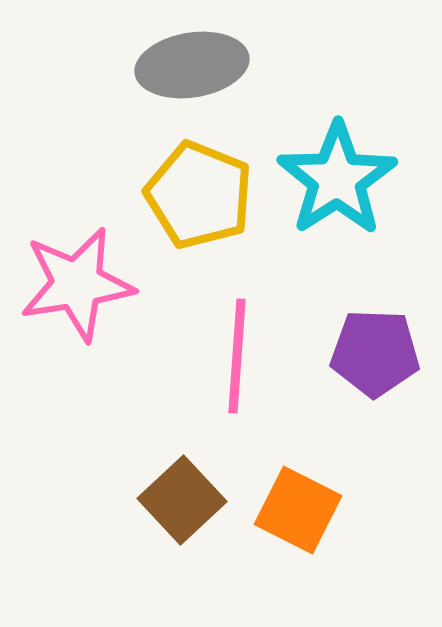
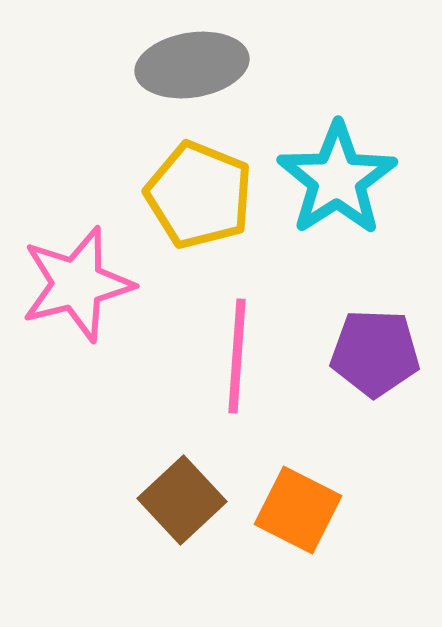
pink star: rotated 5 degrees counterclockwise
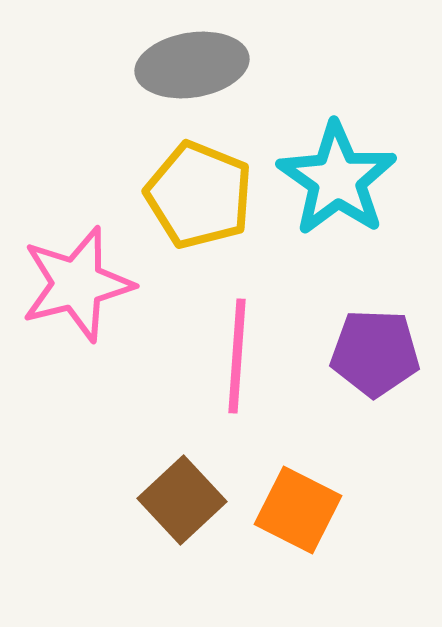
cyan star: rotated 4 degrees counterclockwise
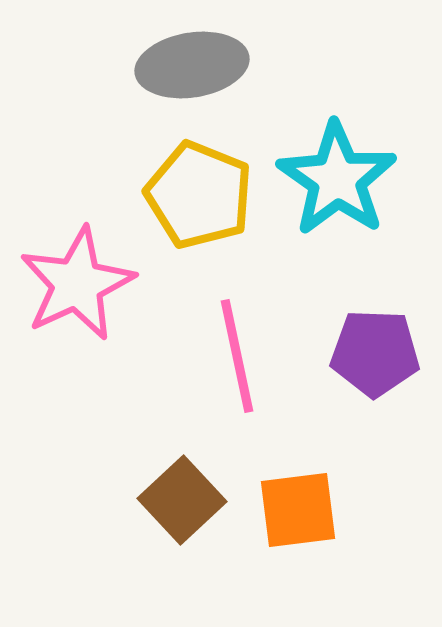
pink star: rotated 11 degrees counterclockwise
pink line: rotated 16 degrees counterclockwise
orange square: rotated 34 degrees counterclockwise
